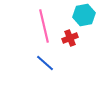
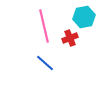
cyan hexagon: moved 2 px down
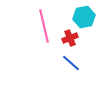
blue line: moved 26 px right
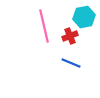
red cross: moved 2 px up
blue line: rotated 18 degrees counterclockwise
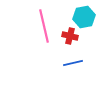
red cross: rotated 35 degrees clockwise
blue line: moved 2 px right; rotated 36 degrees counterclockwise
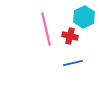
cyan hexagon: rotated 15 degrees counterclockwise
pink line: moved 2 px right, 3 px down
